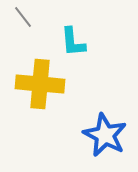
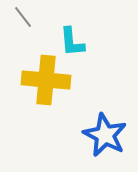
cyan L-shape: moved 1 px left
yellow cross: moved 6 px right, 4 px up
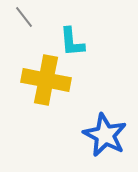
gray line: moved 1 px right
yellow cross: rotated 6 degrees clockwise
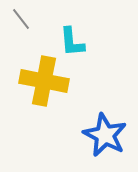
gray line: moved 3 px left, 2 px down
yellow cross: moved 2 px left, 1 px down
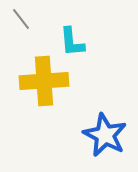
yellow cross: rotated 15 degrees counterclockwise
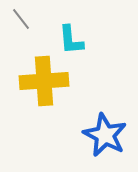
cyan L-shape: moved 1 px left, 2 px up
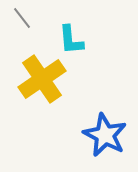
gray line: moved 1 px right, 1 px up
yellow cross: moved 2 px left, 2 px up; rotated 30 degrees counterclockwise
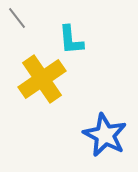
gray line: moved 5 px left
